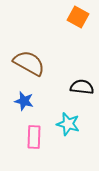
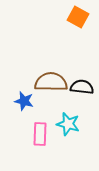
brown semicircle: moved 22 px right, 19 px down; rotated 28 degrees counterclockwise
pink rectangle: moved 6 px right, 3 px up
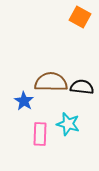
orange square: moved 2 px right
blue star: rotated 18 degrees clockwise
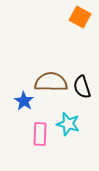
black semicircle: rotated 115 degrees counterclockwise
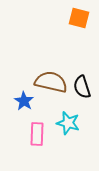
orange square: moved 1 px left, 1 px down; rotated 15 degrees counterclockwise
brown semicircle: rotated 12 degrees clockwise
cyan star: moved 1 px up
pink rectangle: moved 3 px left
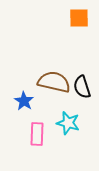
orange square: rotated 15 degrees counterclockwise
brown semicircle: moved 3 px right
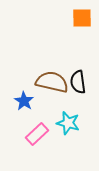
orange square: moved 3 px right
brown semicircle: moved 2 px left
black semicircle: moved 4 px left, 5 px up; rotated 10 degrees clockwise
pink rectangle: rotated 45 degrees clockwise
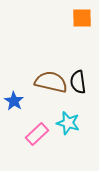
brown semicircle: moved 1 px left
blue star: moved 10 px left
